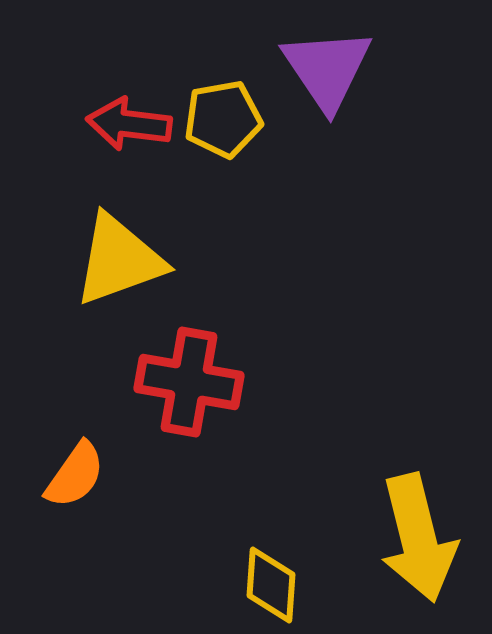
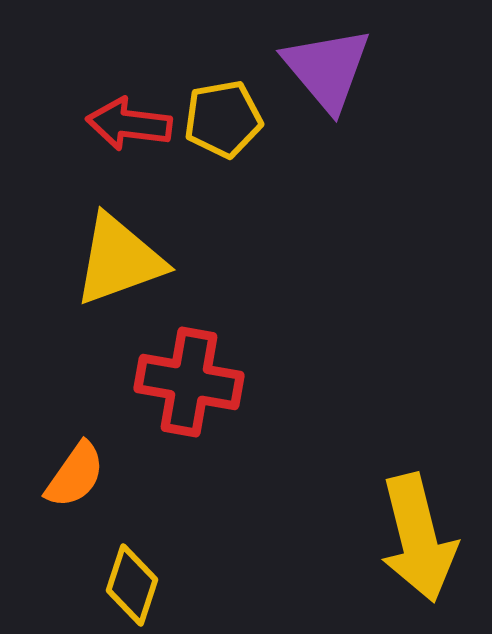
purple triangle: rotated 6 degrees counterclockwise
yellow diamond: moved 139 px left; rotated 14 degrees clockwise
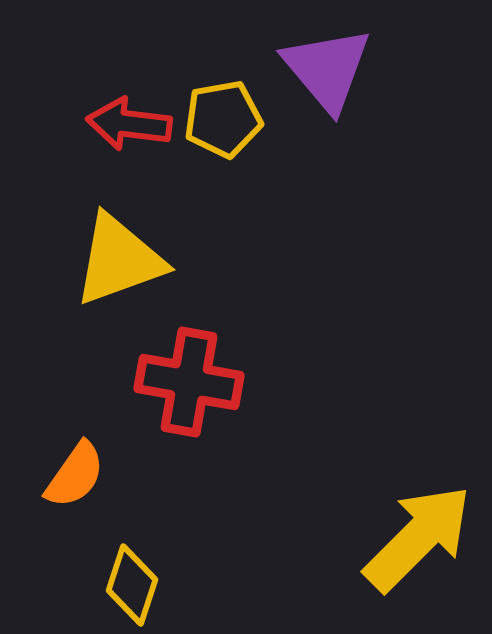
yellow arrow: rotated 121 degrees counterclockwise
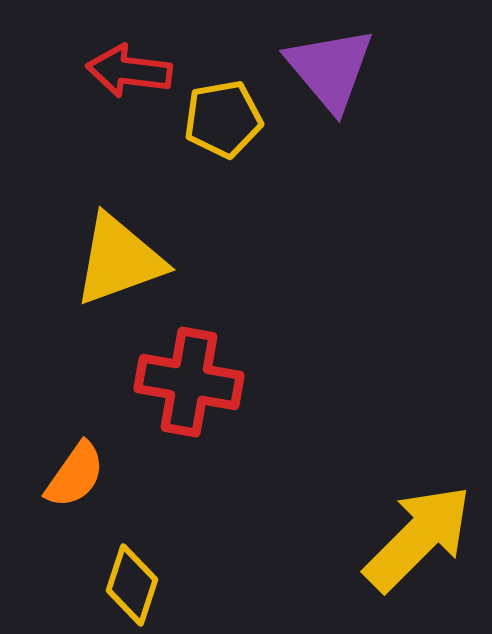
purple triangle: moved 3 px right
red arrow: moved 53 px up
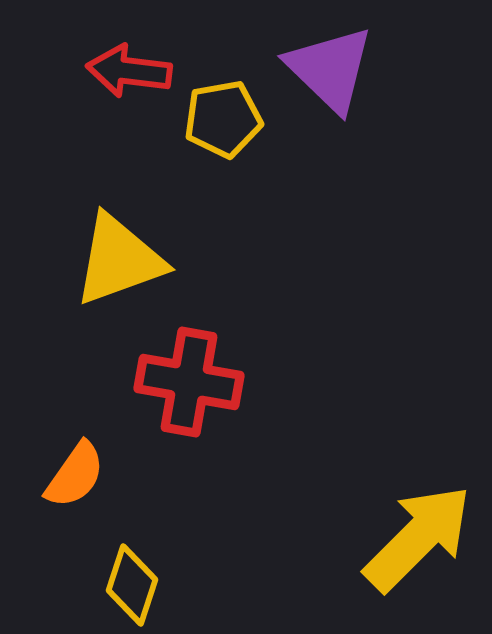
purple triangle: rotated 6 degrees counterclockwise
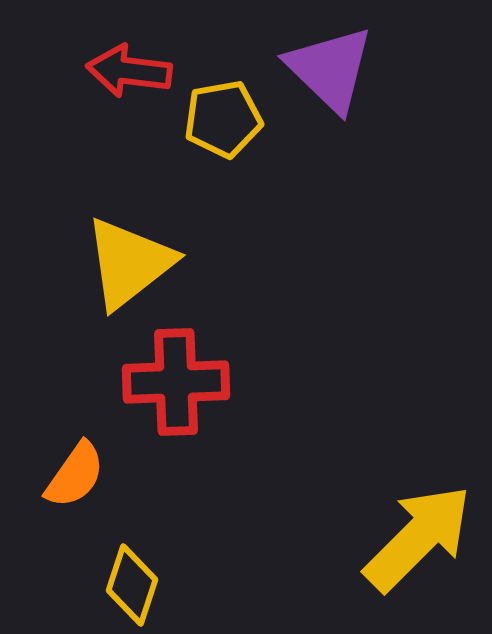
yellow triangle: moved 10 px right, 3 px down; rotated 18 degrees counterclockwise
red cross: moved 13 px left; rotated 12 degrees counterclockwise
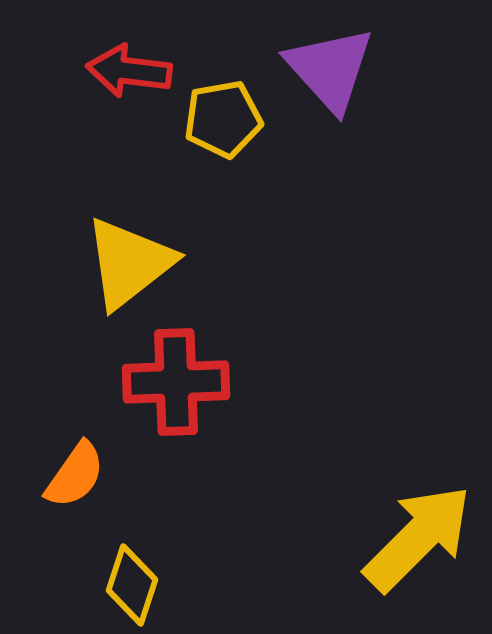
purple triangle: rotated 4 degrees clockwise
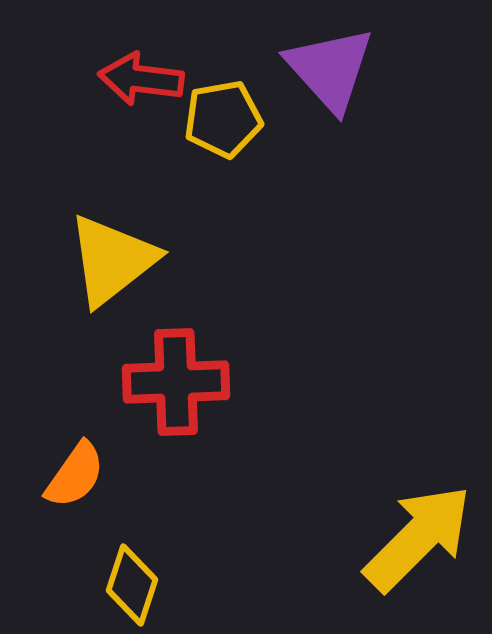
red arrow: moved 12 px right, 8 px down
yellow triangle: moved 17 px left, 3 px up
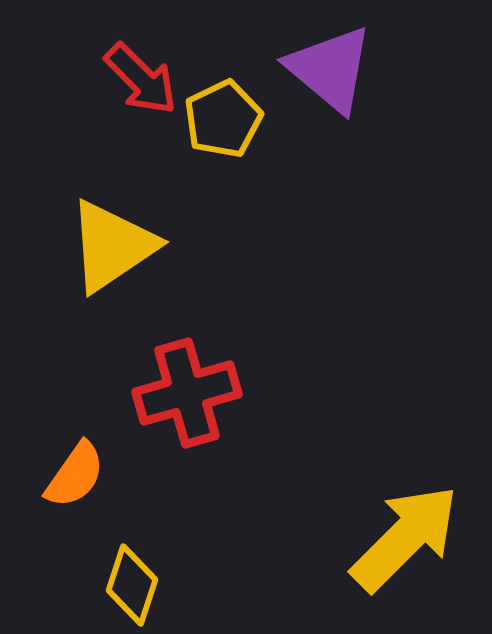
purple triangle: rotated 8 degrees counterclockwise
red arrow: rotated 142 degrees counterclockwise
yellow pentagon: rotated 16 degrees counterclockwise
yellow triangle: moved 14 px up; rotated 4 degrees clockwise
red cross: moved 11 px right, 11 px down; rotated 14 degrees counterclockwise
yellow arrow: moved 13 px left
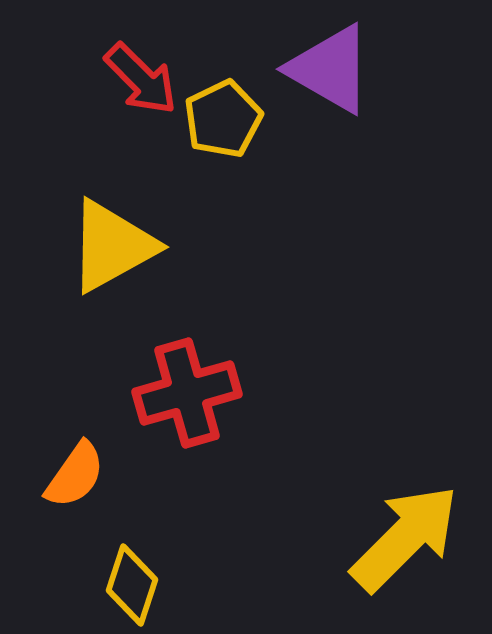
purple triangle: rotated 10 degrees counterclockwise
yellow triangle: rotated 5 degrees clockwise
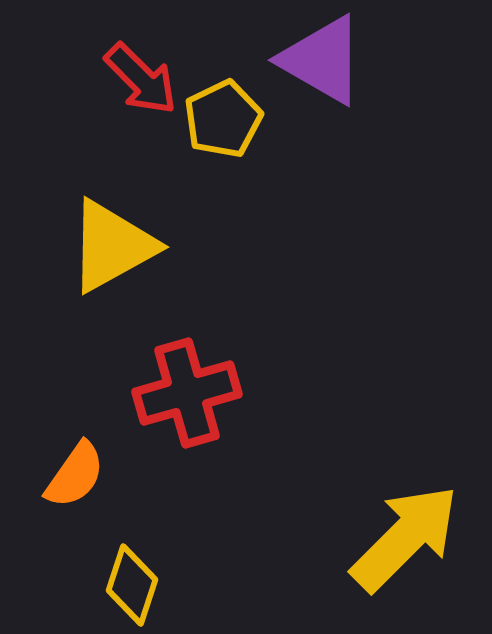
purple triangle: moved 8 px left, 9 px up
